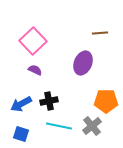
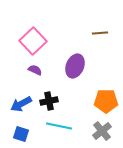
purple ellipse: moved 8 px left, 3 px down
gray cross: moved 10 px right, 5 px down
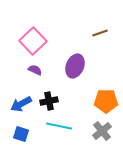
brown line: rotated 14 degrees counterclockwise
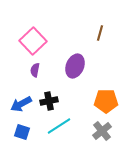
brown line: rotated 56 degrees counterclockwise
purple semicircle: rotated 104 degrees counterclockwise
cyan line: rotated 45 degrees counterclockwise
blue square: moved 1 px right, 2 px up
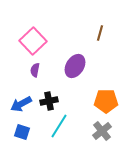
purple ellipse: rotated 10 degrees clockwise
cyan line: rotated 25 degrees counterclockwise
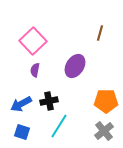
gray cross: moved 2 px right
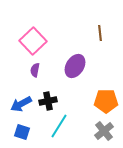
brown line: rotated 21 degrees counterclockwise
black cross: moved 1 px left
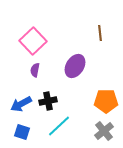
cyan line: rotated 15 degrees clockwise
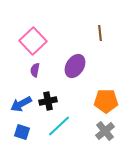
gray cross: moved 1 px right
